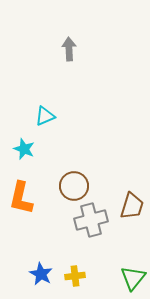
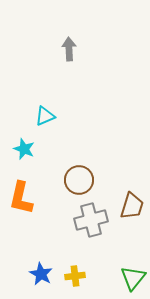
brown circle: moved 5 px right, 6 px up
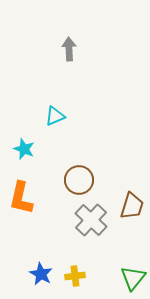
cyan triangle: moved 10 px right
gray cross: rotated 32 degrees counterclockwise
